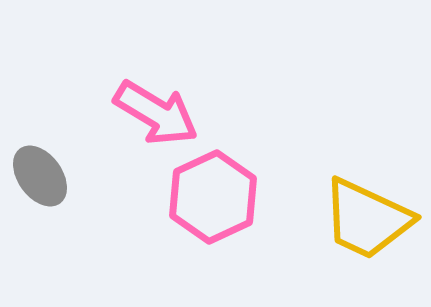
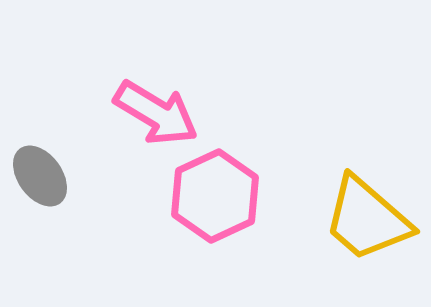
pink hexagon: moved 2 px right, 1 px up
yellow trapezoid: rotated 16 degrees clockwise
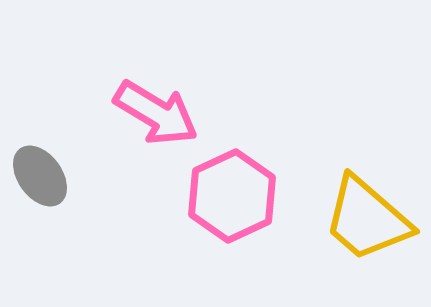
pink hexagon: moved 17 px right
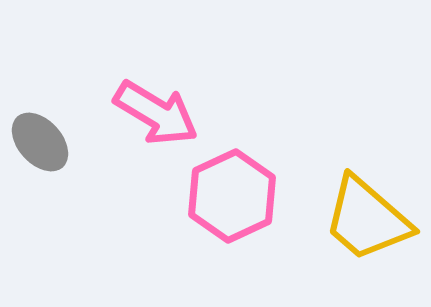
gray ellipse: moved 34 px up; rotated 6 degrees counterclockwise
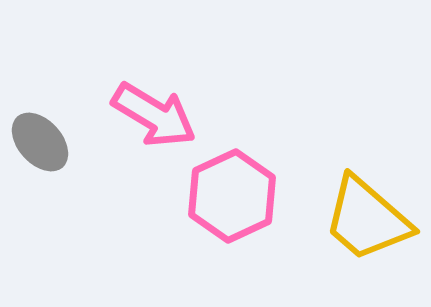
pink arrow: moved 2 px left, 2 px down
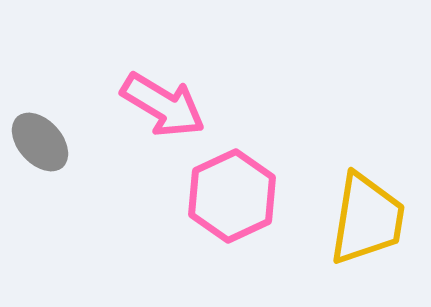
pink arrow: moved 9 px right, 10 px up
yellow trapezoid: rotated 122 degrees counterclockwise
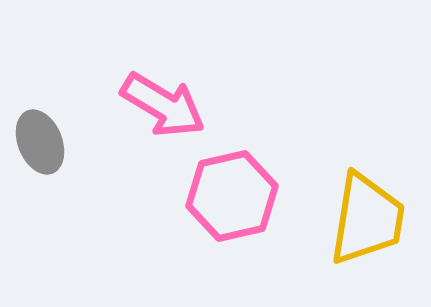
gray ellipse: rotated 20 degrees clockwise
pink hexagon: rotated 12 degrees clockwise
